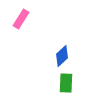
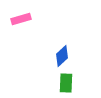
pink rectangle: rotated 42 degrees clockwise
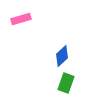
green rectangle: rotated 18 degrees clockwise
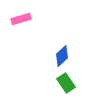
green rectangle: rotated 54 degrees counterclockwise
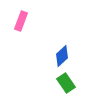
pink rectangle: moved 2 px down; rotated 54 degrees counterclockwise
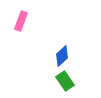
green rectangle: moved 1 px left, 2 px up
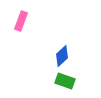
green rectangle: rotated 36 degrees counterclockwise
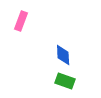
blue diamond: moved 1 px right, 1 px up; rotated 50 degrees counterclockwise
